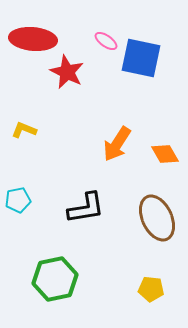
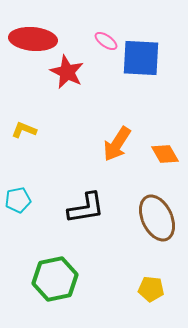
blue square: rotated 9 degrees counterclockwise
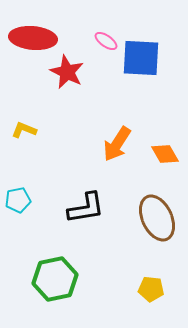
red ellipse: moved 1 px up
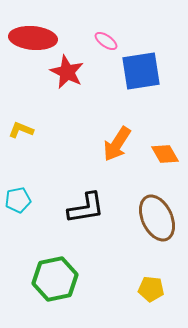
blue square: moved 13 px down; rotated 12 degrees counterclockwise
yellow L-shape: moved 3 px left
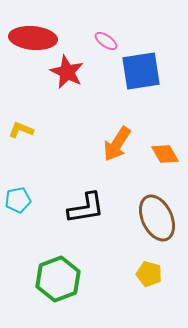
green hexagon: moved 3 px right; rotated 9 degrees counterclockwise
yellow pentagon: moved 2 px left, 15 px up; rotated 10 degrees clockwise
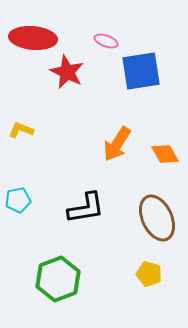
pink ellipse: rotated 15 degrees counterclockwise
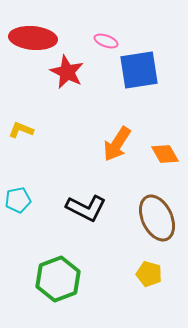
blue square: moved 2 px left, 1 px up
black L-shape: rotated 36 degrees clockwise
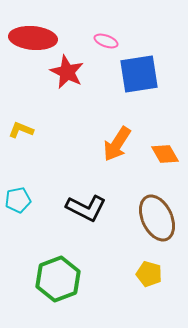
blue square: moved 4 px down
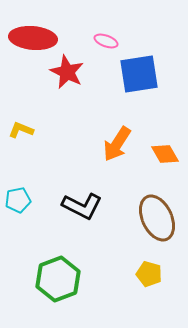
black L-shape: moved 4 px left, 2 px up
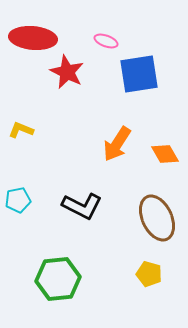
green hexagon: rotated 15 degrees clockwise
